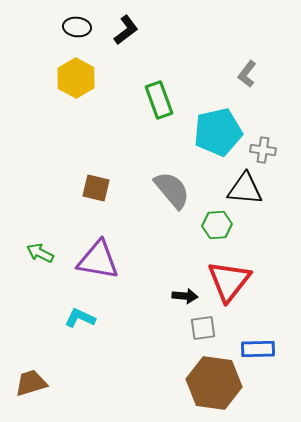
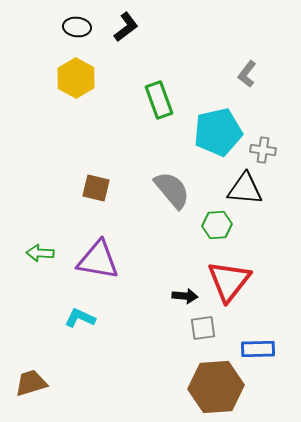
black L-shape: moved 3 px up
green arrow: rotated 24 degrees counterclockwise
brown hexagon: moved 2 px right, 4 px down; rotated 12 degrees counterclockwise
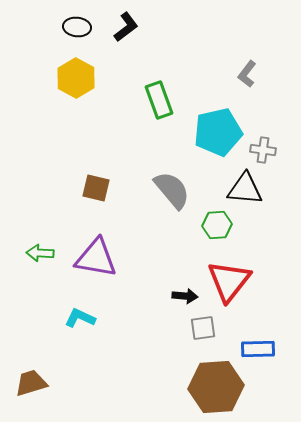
purple triangle: moved 2 px left, 2 px up
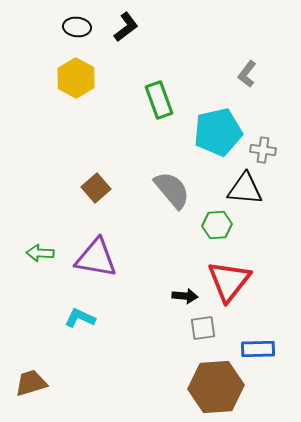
brown square: rotated 36 degrees clockwise
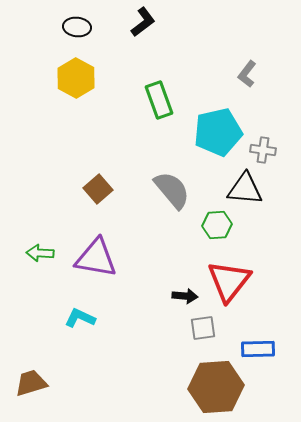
black L-shape: moved 17 px right, 5 px up
brown square: moved 2 px right, 1 px down
